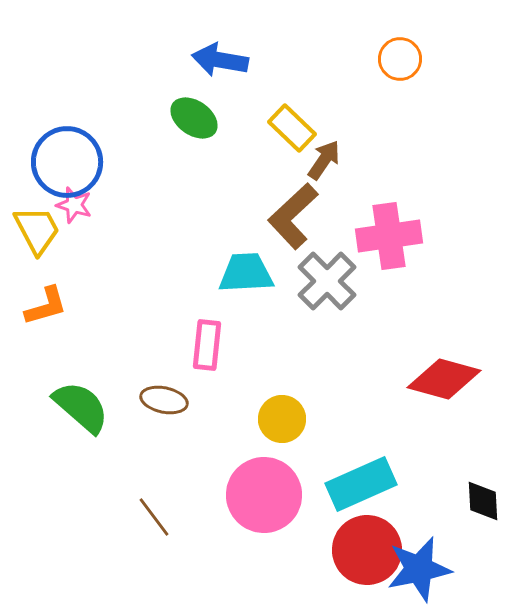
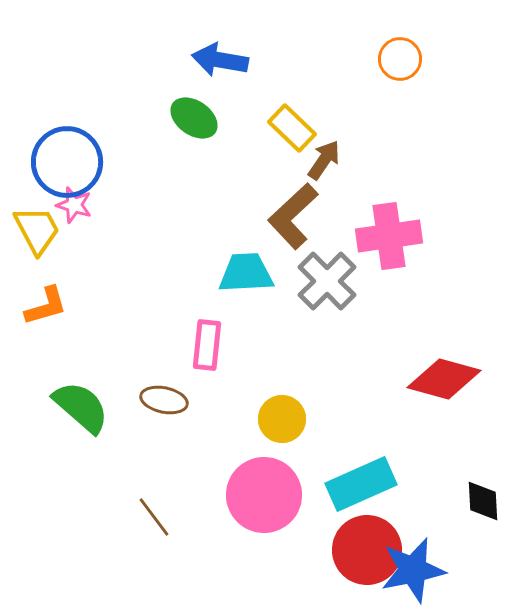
blue star: moved 6 px left, 1 px down
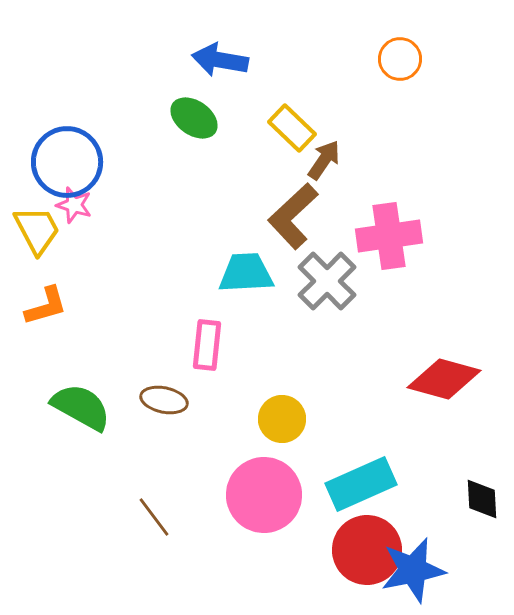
green semicircle: rotated 12 degrees counterclockwise
black diamond: moved 1 px left, 2 px up
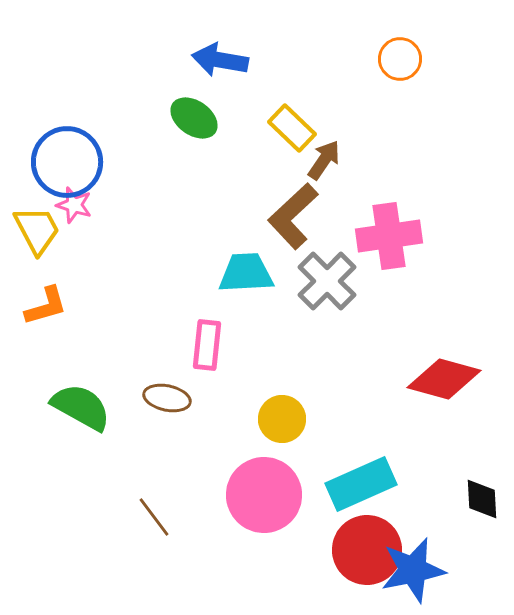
brown ellipse: moved 3 px right, 2 px up
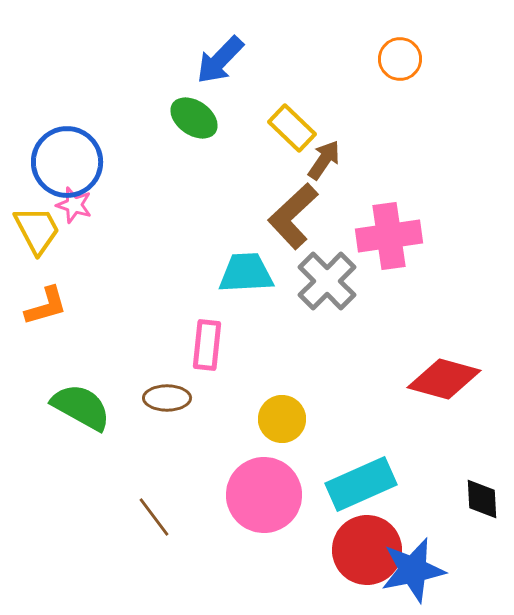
blue arrow: rotated 56 degrees counterclockwise
brown ellipse: rotated 12 degrees counterclockwise
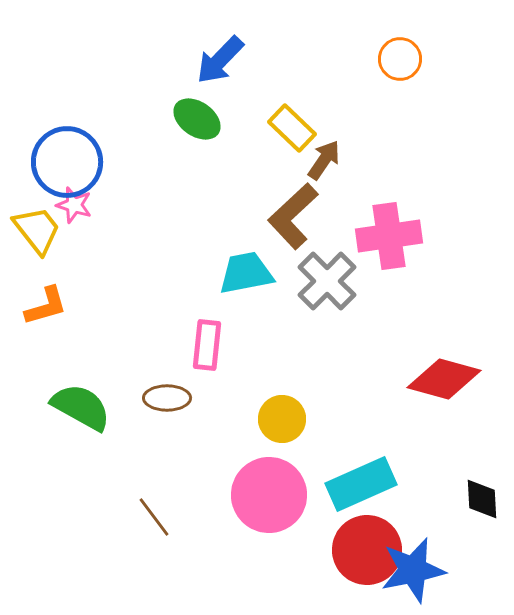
green ellipse: moved 3 px right, 1 px down
yellow trapezoid: rotated 10 degrees counterclockwise
cyan trapezoid: rotated 8 degrees counterclockwise
pink circle: moved 5 px right
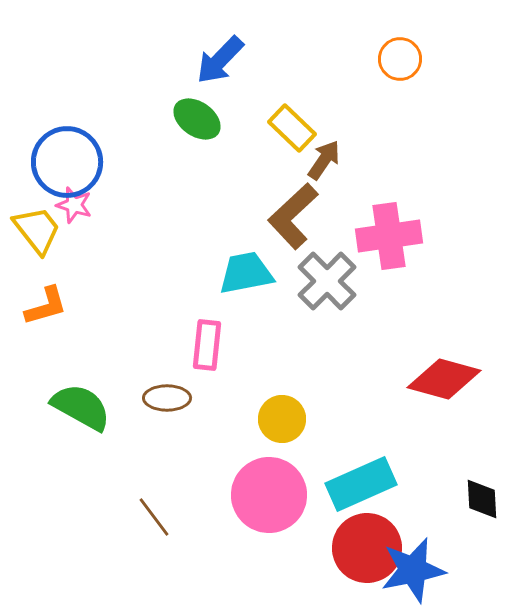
red circle: moved 2 px up
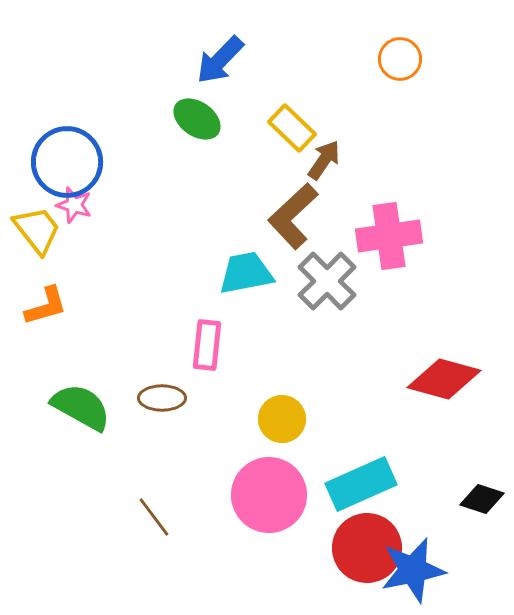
brown ellipse: moved 5 px left
black diamond: rotated 69 degrees counterclockwise
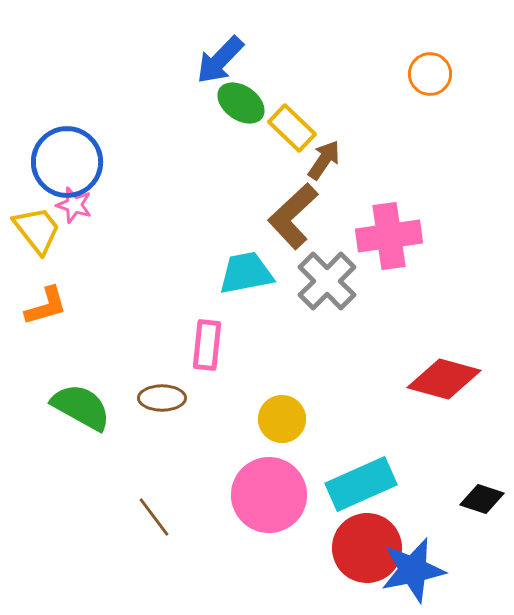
orange circle: moved 30 px right, 15 px down
green ellipse: moved 44 px right, 16 px up
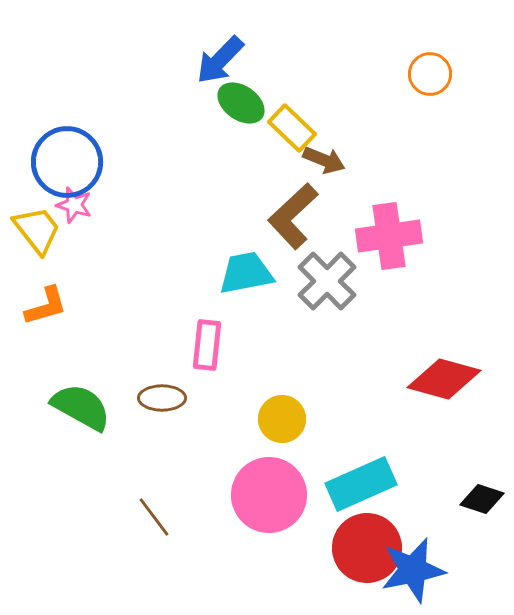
brown arrow: rotated 78 degrees clockwise
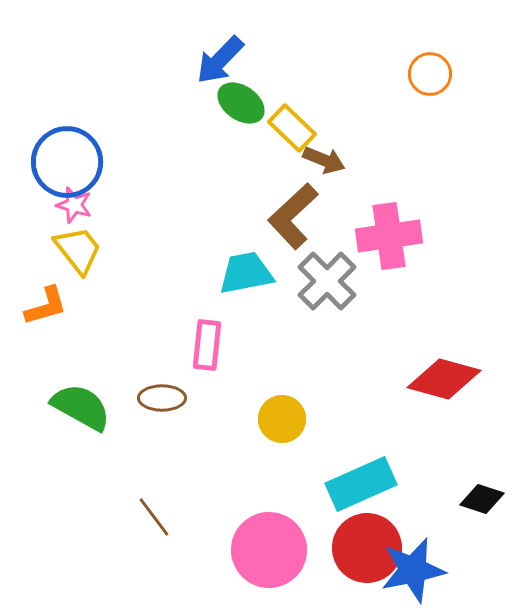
yellow trapezoid: moved 41 px right, 20 px down
pink circle: moved 55 px down
